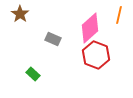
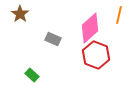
green rectangle: moved 1 px left, 1 px down
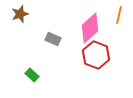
brown star: rotated 18 degrees clockwise
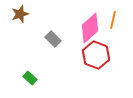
orange line: moved 6 px left, 5 px down
gray rectangle: rotated 21 degrees clockwise
green rectangle: moved 2 px left, 3 px down
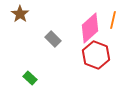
brown star: rotated 18 degrees counterclockwise
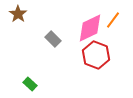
brown star: moved 2 px left
orange line: rotated 24 degrees clockwise
pink diamond: rotated 16 degrees clockwise
green rectangle: moved 6 px down
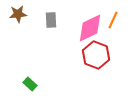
brown star: rotated 30 degrees clockwise
orange line: rotated 12 degrees counterclockwise
gray rectangle: moved 2 px left, 19 px up; rotated 42 degrees clockwise
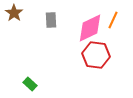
brown star: moved 4 px left, 1 px up; rotated 30 degrees counterclockwise
red hexagon: rotated 12 degrees counterclockwise
